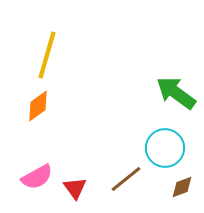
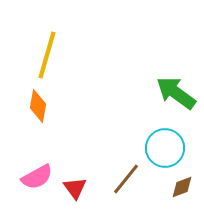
orange diamond: rotated 44 degrees counterclockwise
brown line: rotated 12 degrees counterclockwise
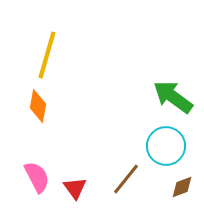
green arrow: moved 3 px left, 4 px down
cyan circle: moved 1 px right, 2 px up
pink semicircle: rotated 88 degrees counterclockwise
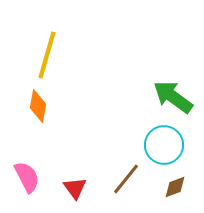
cyan circle: moved 2 px left, 1 px up
pink semicircle: moved 10 px left
brown diamond: moved 7 px left
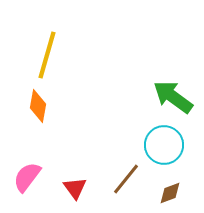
pink semicircle: rotated 116 degrees counterclockwise
brown diamond: moved 5 px left, 6 px down
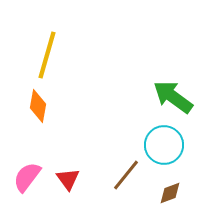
brown line: moved 4 px up
red triangle: moved 7 px left, 9 px up
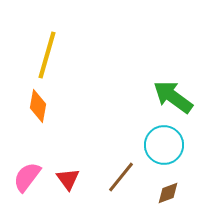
brown line: moved 5 px left, 2 px down
brown diamond: moved 2 px left
